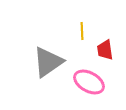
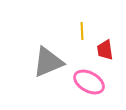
gray triangle: rotated 12 degrees clockwise
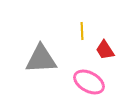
red trapezoid: rotated 25 degrees counterclockwise
gray triangle: moved 7 px left, 3 px up; rotated 20 degrees clockwise
